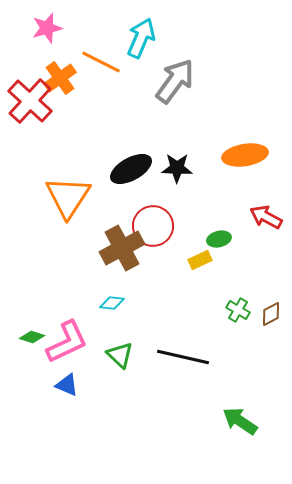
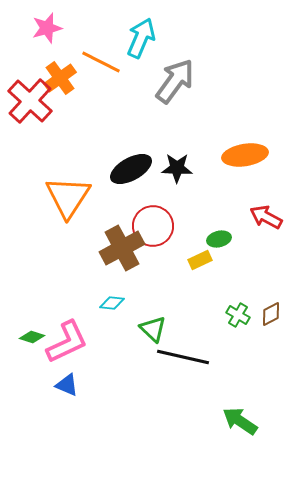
green cross: moved 5 px down
green triangle: moved 33 px right, 26 px up
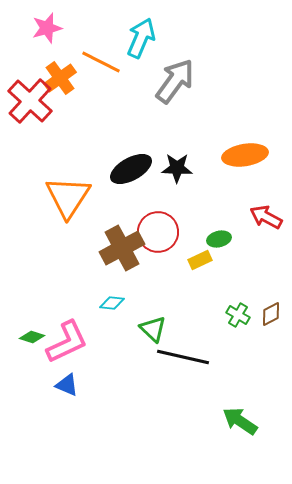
red circle: moved 5 px right, 6 px down
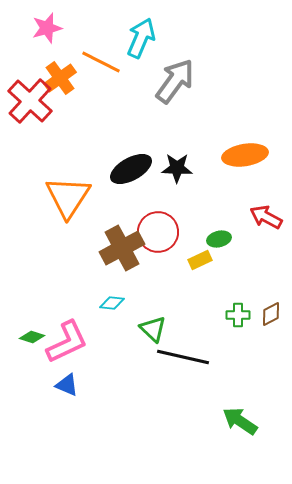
green cross: rotated 30 degrees counterclockwise
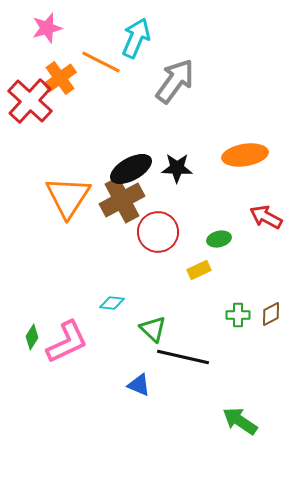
cyan arrow: moved 5 px left
brown cross: moved 48 px up
yellow rectangle: moved 1 px left, 10 px down
green diamond: rotated 75 degrees counterclockwise
blue triangle: moved 72 px right
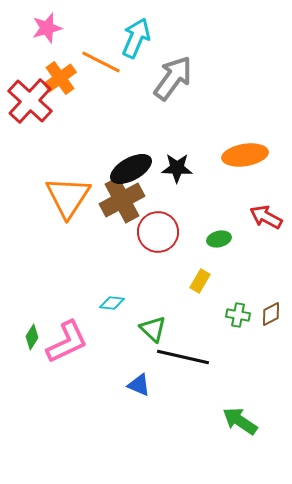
gray arrow: moved 2 px left, 3 px up
yellow rectangle: moved 1 px right, 11 px down; rotated 35 degrees counterclockwise
green cross: rotated 10 degrees clockwise
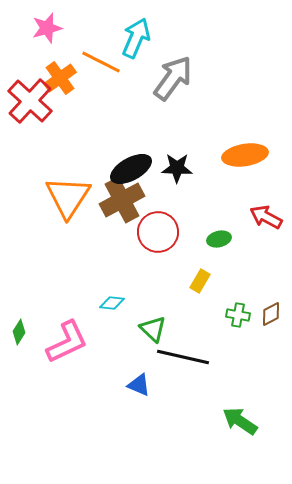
green diamond: moved 13 px left, 5 px up
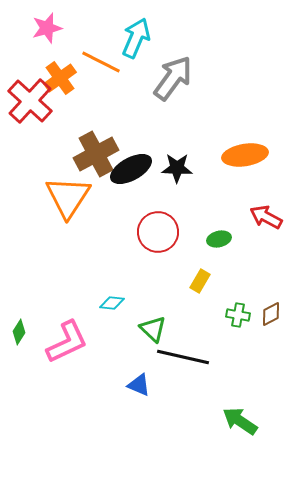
brown cross: moved 26 px left, 46 px up
